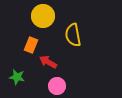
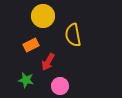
orange rectangle: rotated 42 degrees clockwise
red arrow: rotated 90 degrees counterclockwise
green star: moved 9 px right, 3 px down
pink circle: moved 3 px right
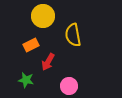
pink circle: moved 9 px right
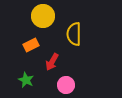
yellow semicircle: moved 1 px right, 1 px up; rotated 10 degrees clockwise
red arrow: moved 4 px right
green star: rotated 14 degrees clockwise
pink circle: moved 3 px left, 1 px up
